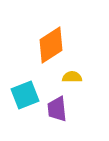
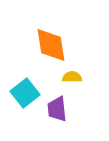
orange diamond: rotated 66 degrees counterclockwise
cyan square: moved 2 px up; rotated 16 degrees counterclockwise
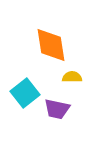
purple trapezoid: rotated 72 degrees counterclockwise
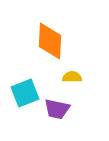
orange diamond: moved 1 px left, 4 px up; rotated 12 degrees clockwise
cyan square: rotated 16 degrees clockwise
